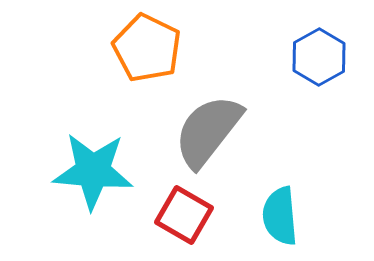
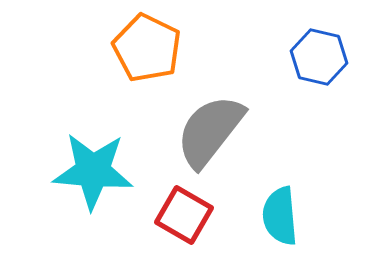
blue hexagon: rotated 18 degrees counterclockwise
gray semicircle: moved 2 px right
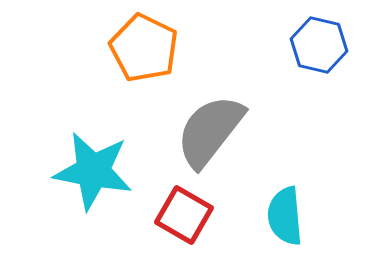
orange pentagon: moved 3 px left
blue hexagon: moved 12 px up
cyan star: rotated 6 degrees clockwise
cyan semicircle: moved 5 px right
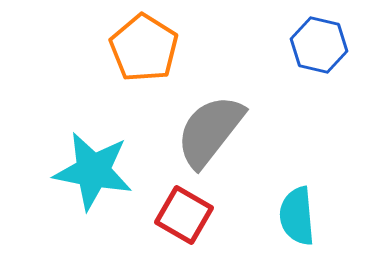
orange pentagon: rotated 6 degrees clockwise
cyan semicircle: moved 12 px right
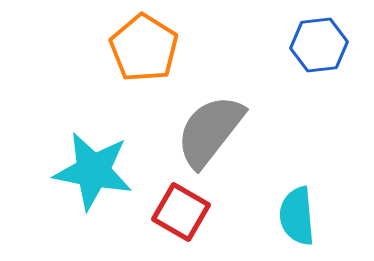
blue hexagon: rotated 20 degrees counterclockwise
red square: moved 3 px left, 3 px up
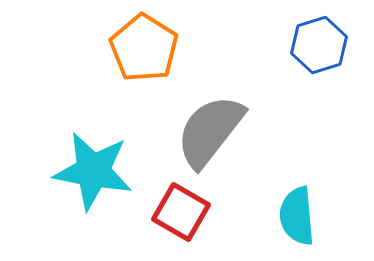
blue hexagon: rotated 10 degrees counterclockwise
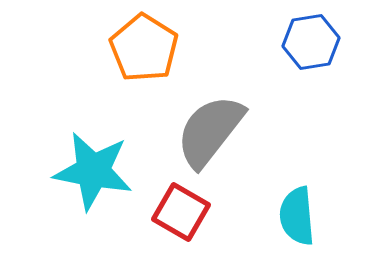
blue hexagon: moved 8 px left, 3 px up; rotated 8 degrees clockwise
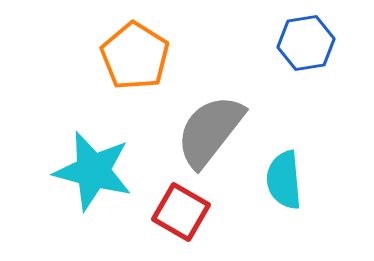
blue hexagon: moved 5 px left, 1 px down
orange pentagon: moved 9 px left, 8 px down
cyan star: rotated 4 degrees clockwise
cyan semicircle: moved 13 px left, 36 px up
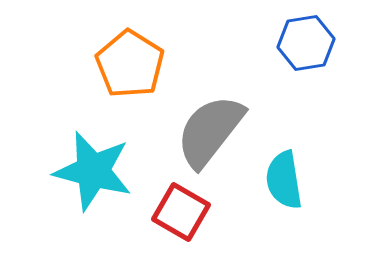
orange pentagon: moved 5 px left, 8 px down
cyan semicircle: rotated 4 degrees counterclockwise
